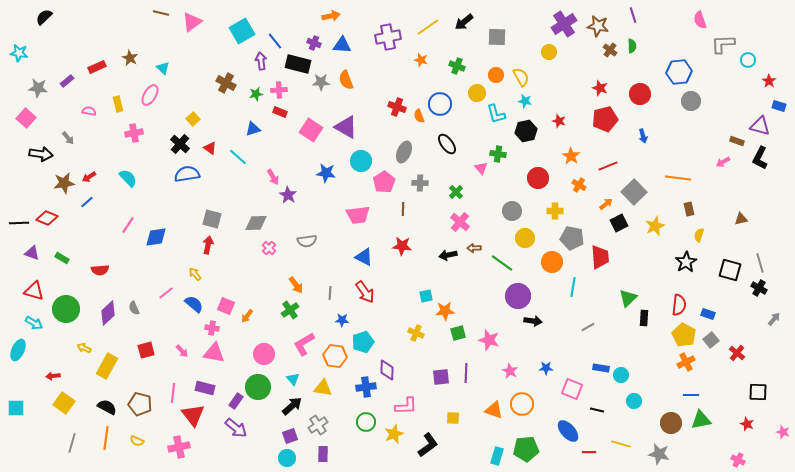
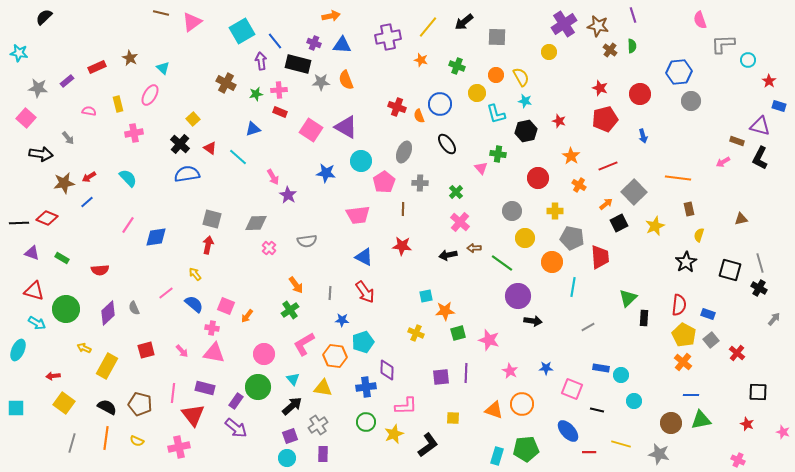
yellow line at (428, 27): rotated 15 degrees counterclockwise
cyan arrow at (34, 323): moved 3 px right
orange cross at (686, 362): moved 3 px left; rotated 24 degrees counterclockwise
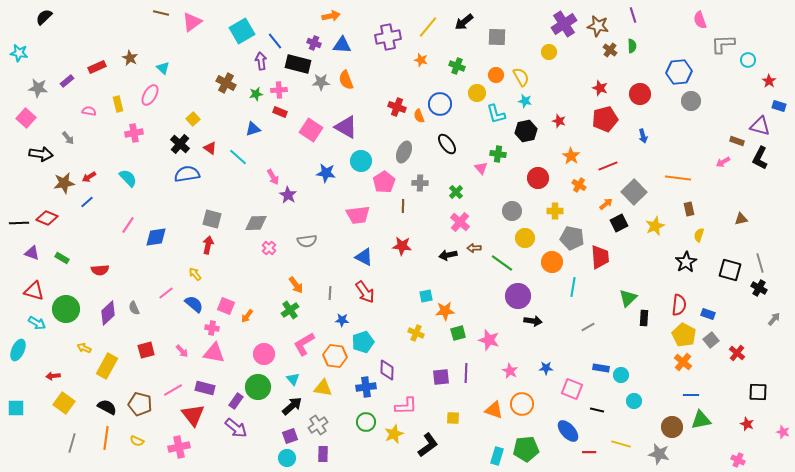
brown line at (403, 209): moved 3 px up
pink line at (173, 393): moved 3 px up; rotated 54 degrees clockwise
brown circle at (671, 423): moved 1 px right, 4 px down
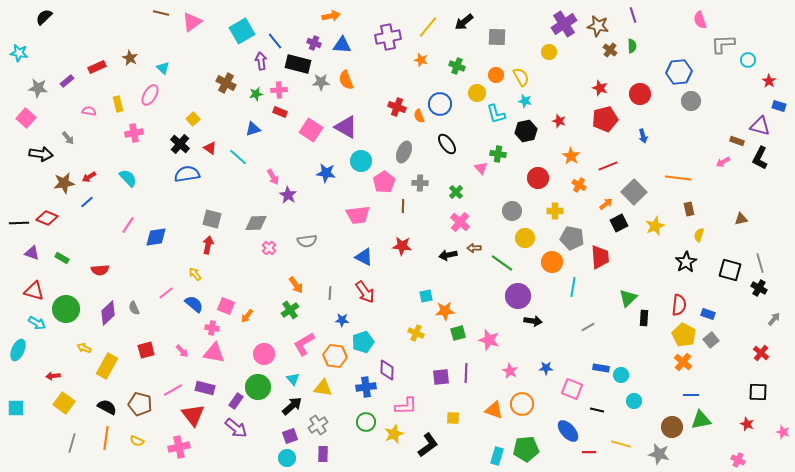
red cross at (737, 353): moved 24 px right
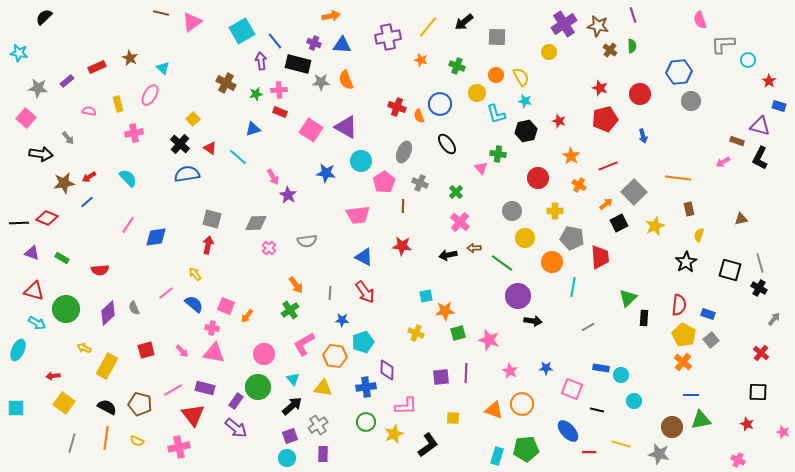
gray cross at (420, 183): rotated 21 degrees clockwise
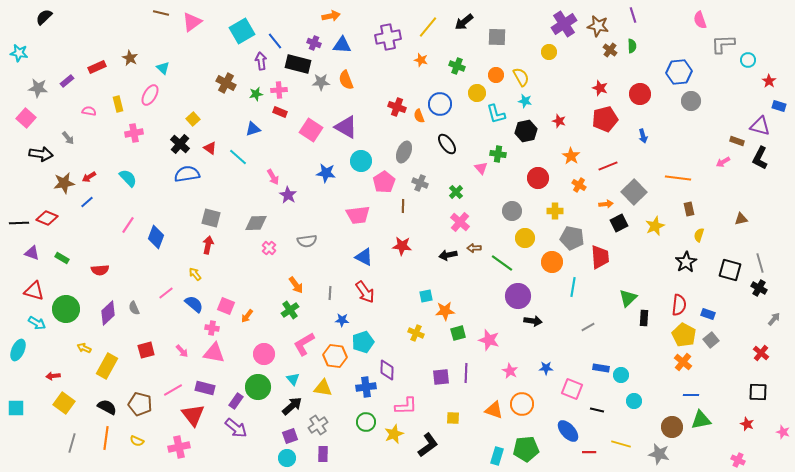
orange arrow at (606, 204): rotated 32 degrees clockwise
gray square at (212, 219): moved 1 px left, 1 px up
blue diamond at (156, 237): rotated 60 degrees counterclockwise
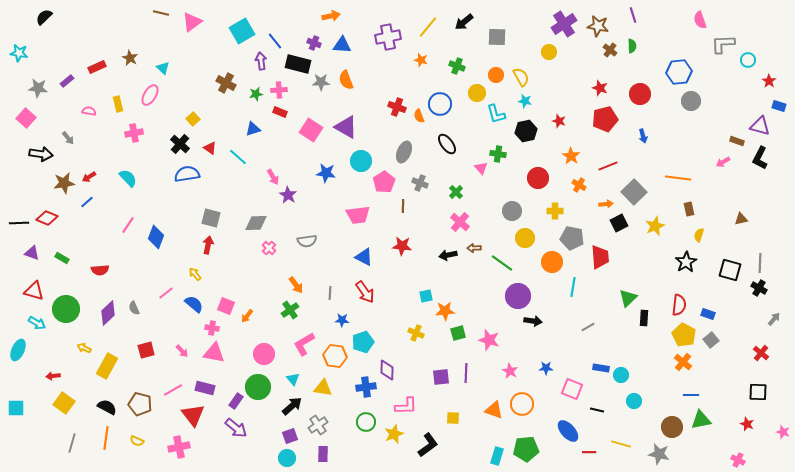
gray line at (760, 263): rotated 18 degrees clockwise
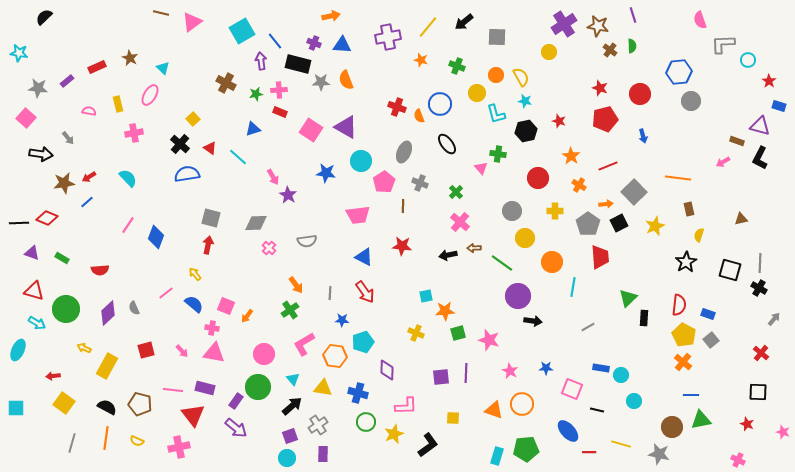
gray pentagon at (572, 238): moved 16 px right, 14 px up; rotated 25 degrees clockwise
blue cross at (366, 387): moved 8 px left, 6 px down; rotated 24 degrees clockwise
pink line at (173, 390): rotated 36 degrees clockwise
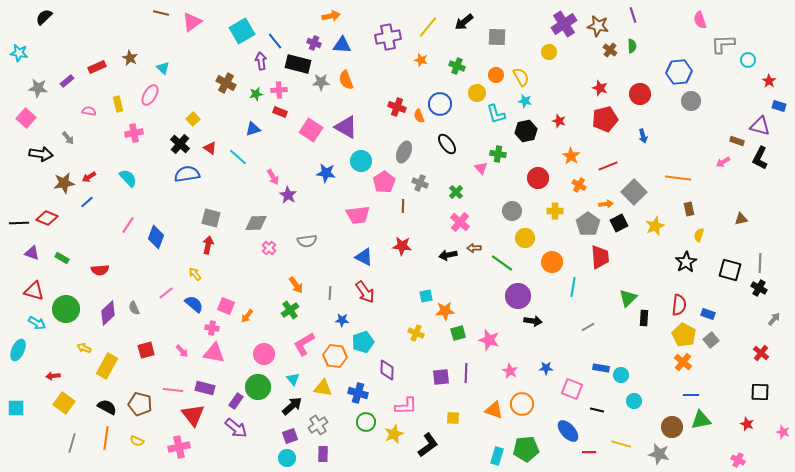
black square at (758, 392): moved 2 px right
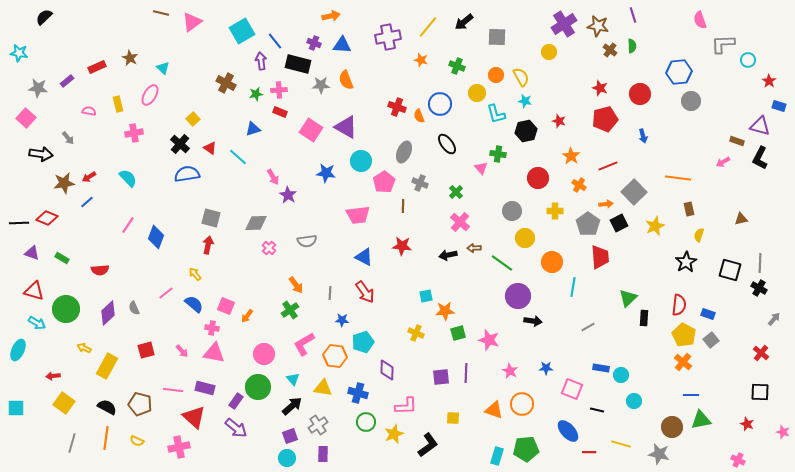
gray star at (321, 82): moved 3 px down
red triangle at (193, 415): moved 1 px right, 2 px down; rotated 10 degrees counterclockwise
